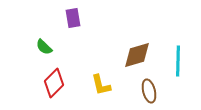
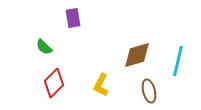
cyan line: rotated 12 degrees clockwise
yellow L-shape: rotated 40 degrees clockwise
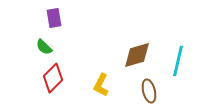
purple rectangle: moved 19 px left
red diamond: moved 1 px left, 5 px up
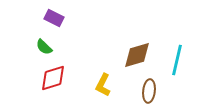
purple rectangle: rotated 54 degrees counterclockwise
cyan line: moved 1 px left, 1 px up
red diamond: rotated 28 degrees clockwise
yellow L-shape: moved 2 px right
brown ellipse: rotated 20 degrees clockwise
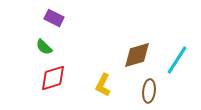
cyan line: rotated 20 degrees clockwise
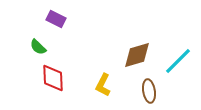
purple rectangle: moved 2 px right, 1 px down
green semicircle: moved 6 px left
cyan line: moved 1 px right, 1 px down; rotated 12 degrees clockwise
red diamond: rotated 76 degrees counterclockwise
brown ellipse: rotated 15 degrees counterclockwise
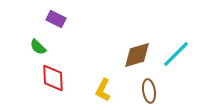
cyan line: moved 2 px left, 7 px up
yellow L-shape: moved 5 px down
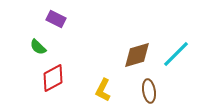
red diamond: rotated 64 degrees clockwise
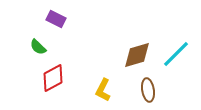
brown ellipse: moved 1 px left, 1 px up
